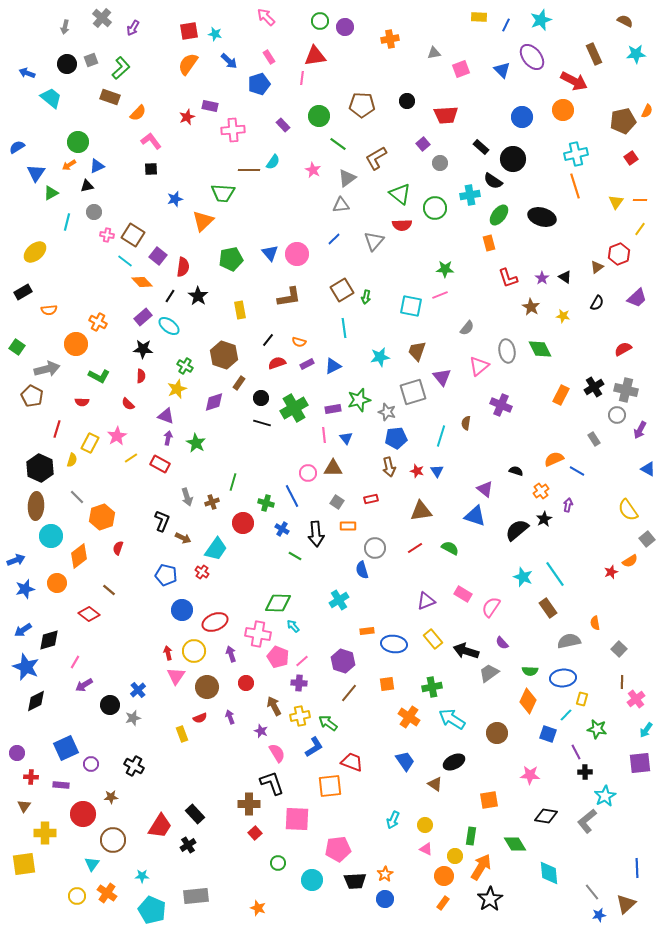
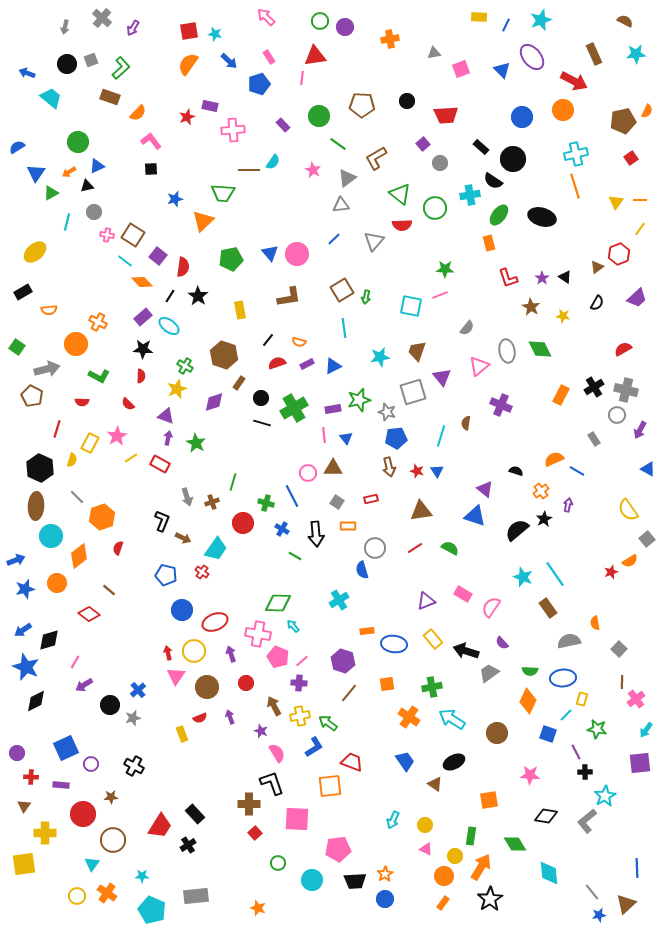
orange arrow at (69, 165): moved 7 px down
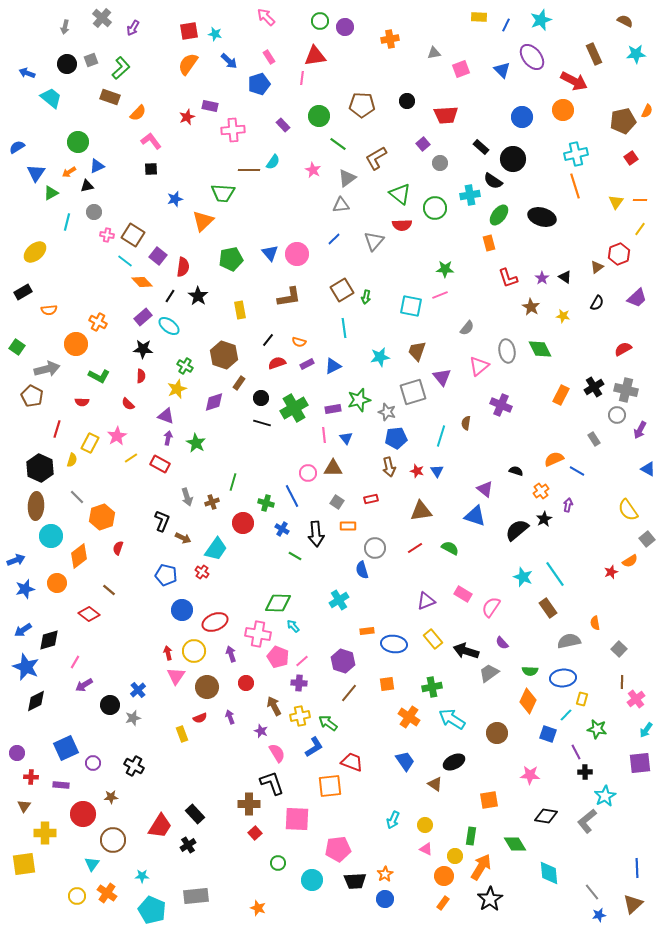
purple circle at (91, 764): moved 2 px right, 1 px up
brown triangle at (626, 904): moved 7 px right
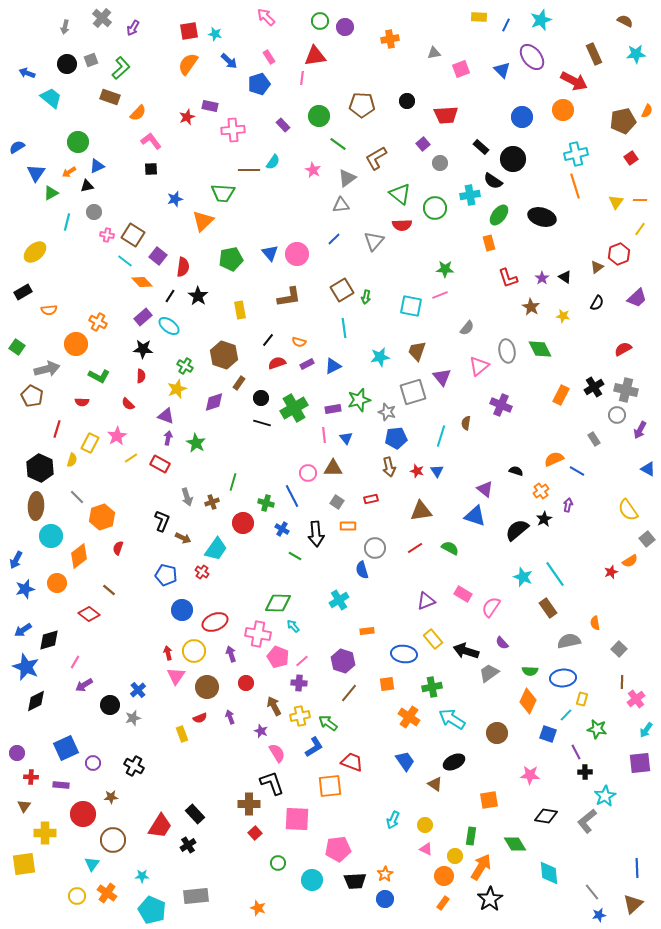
blue arrow at (16, 560): rotated 138 degrees clockwise
blue ellipse at (394, 644): moved 10 px right, 10 px down
